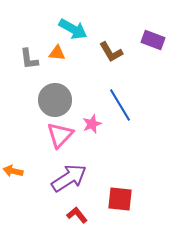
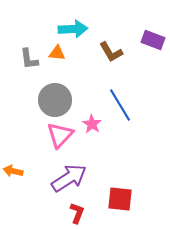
cyan arrow: rotated 32 degrees counterclockwise
pink star: rotated 18 degrees counterclockwise
red L-shape: moved 2 px up; rotated 60 degrees clockwise
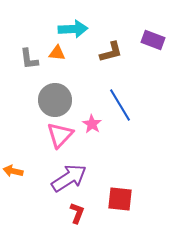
brown L-shape: rotated 75 degrees counterclockwise
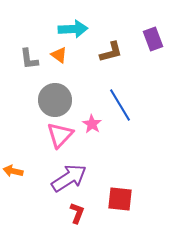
purple rectangle: moved 1 px up; rotated 50 degrees clockwise
orange triangle: moved 2 px right, 2 px down; rotated 30 degrees clockwise
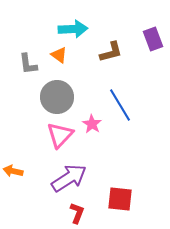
gray L-shape: moved 1 px left, 5 px down
gray circle: moved 2 px right, 3 px up
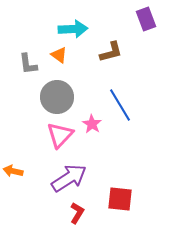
purple rectangle: moved 7 px left, 20 px up
red L-shape: rotated 10 degrees clockwise
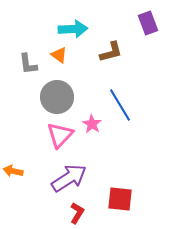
purple rectangle: moved 2 px right, 4 px down
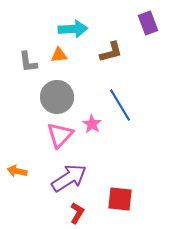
orange triangle: rotated 42 degrees counterclockwise
gray L-shape: moved 2 px up
orange arrow: moved 4 px right
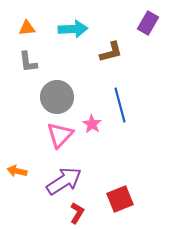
purple rectangle: rotated 50 degrees clockwise
orange triangle: moved 32 px left, 27 px up
blue line: rotated 16 degrees clockwise
purple arrow: moved 5 px left, 3 px down
red square: rotated 28 degrees counterclockwise
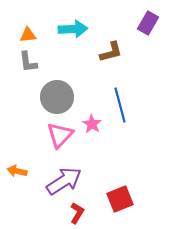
orange triangle: moved 1 px right, 7 px down
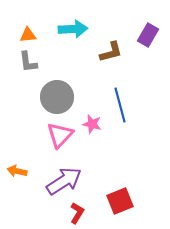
purple rectangle: moved 12 px down
pink star: rotated 18 degrees counterclockwise
red square: moved 2 px down
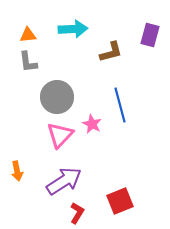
purple rectangle: moved 2 px right; rotated 15 degrees counterclockwise
pink star: rotated 12 degrees clockwise
orange arrow: rotated 114 degrees counterclockwise
